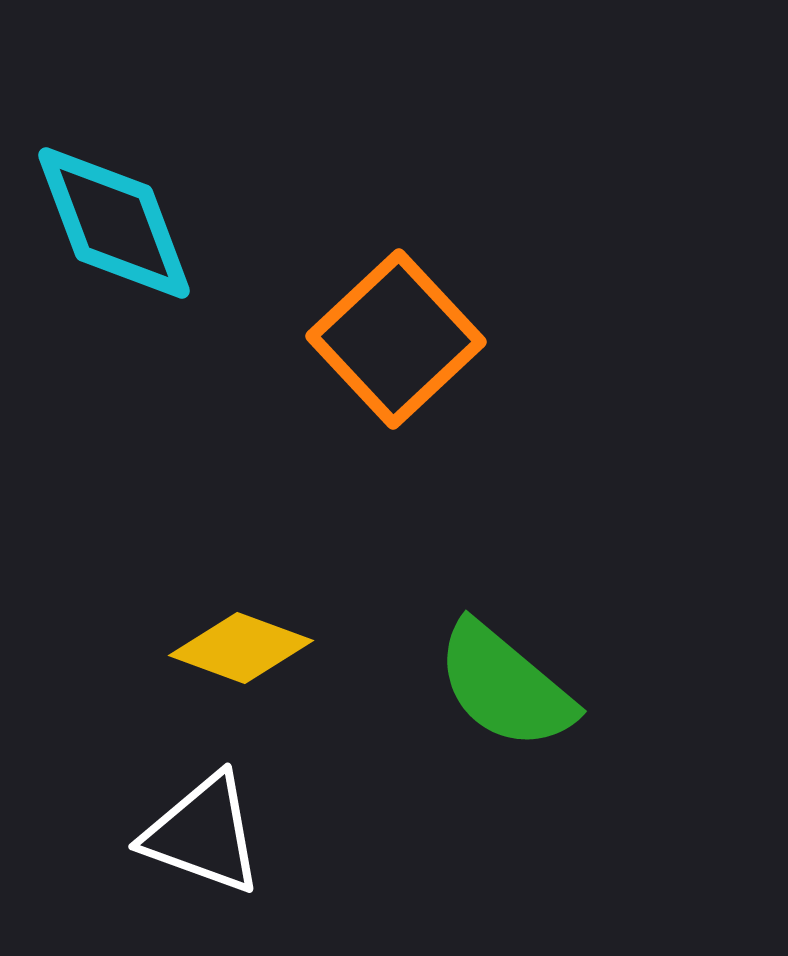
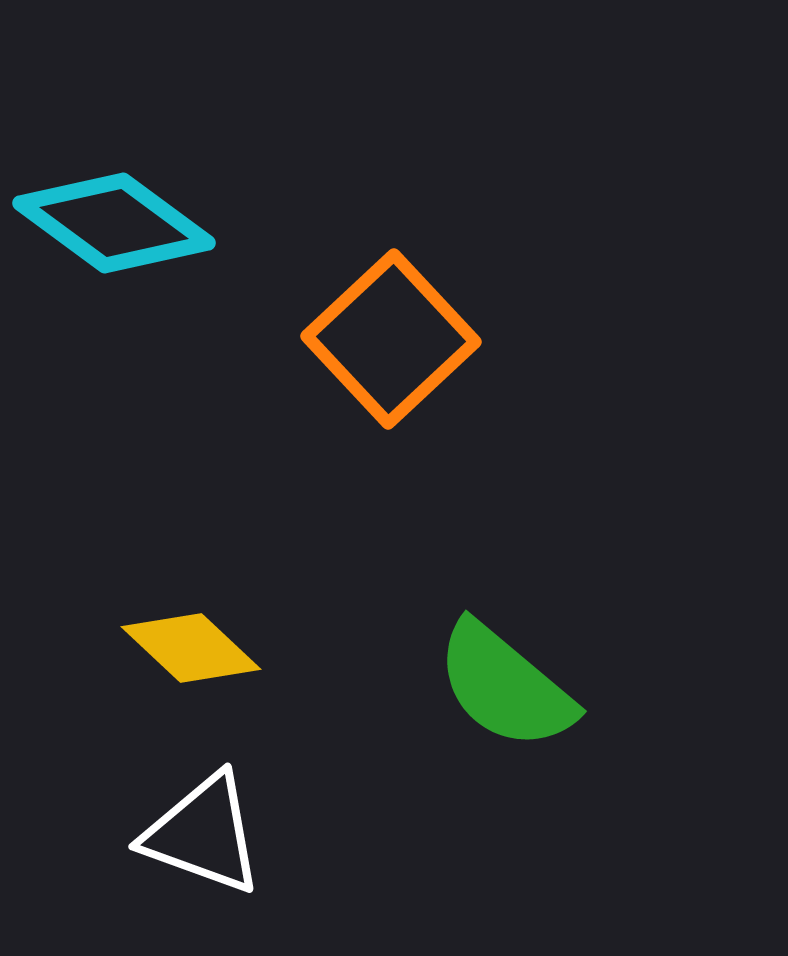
cyan diamond: rotated 33 degrees counterclockwise
orange square: moved 5 px left
yellow diamond: moved 50 px left; rotated 23 degrees clockwise
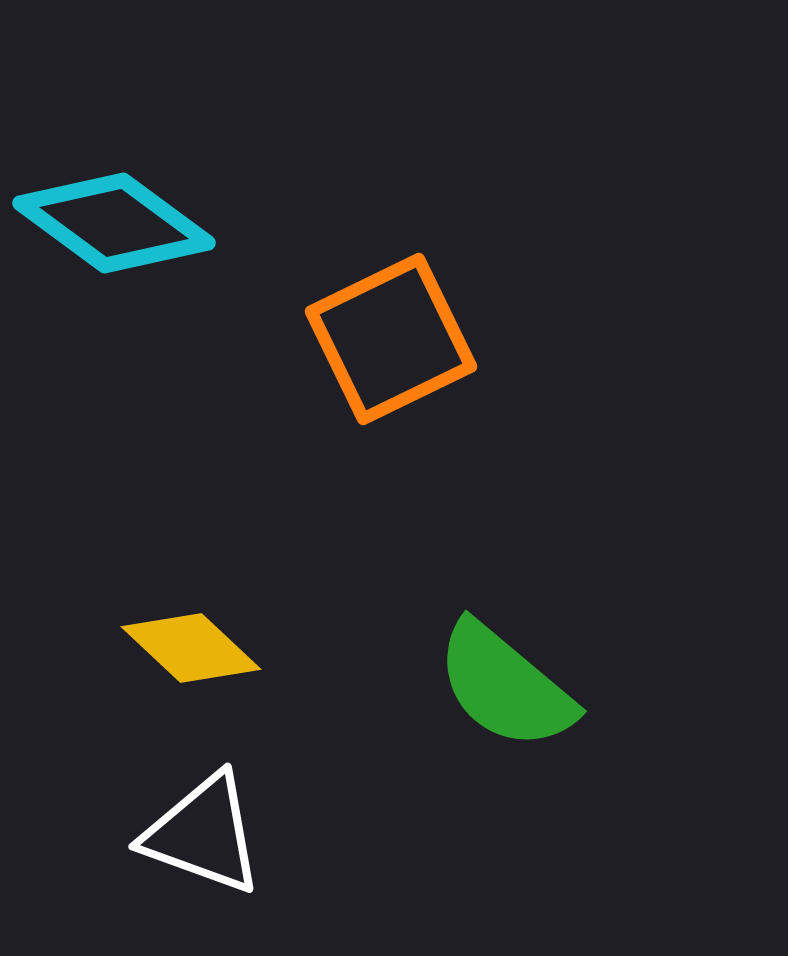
orange square: rotated 17 degrees clockwise
